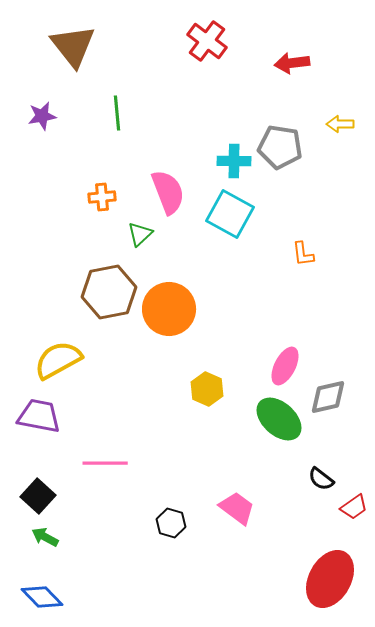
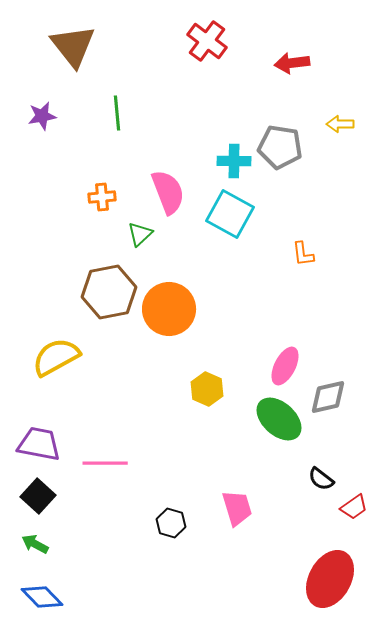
yellow semicircle: moved 2 px left, 3 px up
purple trapezoid: moved 28 px down
pink trapezoid: rotated 36 degrees clockwise
green arrow: moved 10 px left, 7 px down
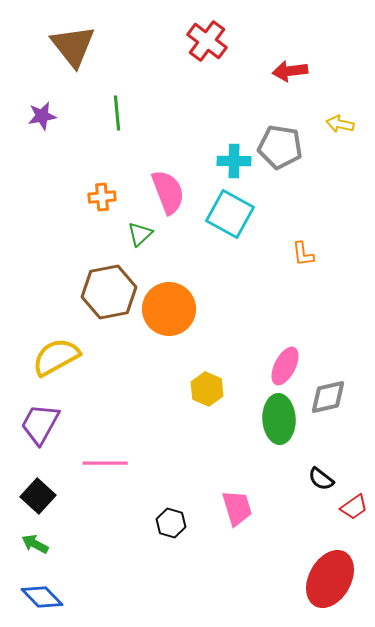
red arrow: moved 2 px left, 8 px down
yellow arrow: rotated 12 degrees clockwise
green ellipse: rotated 45 degrees clockwise
purple trapezoid: moved 1 px right, 20 px up; rotated 72 degrees counterclockwise
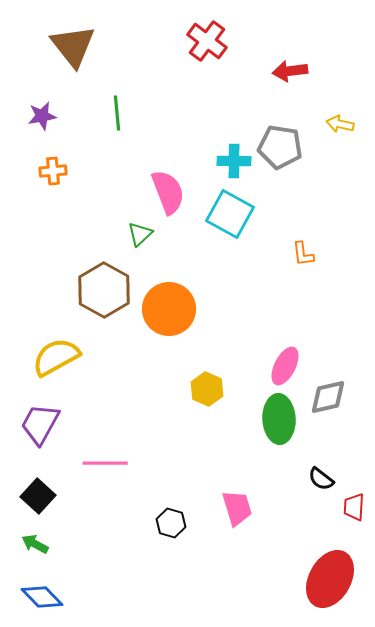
orange cross: moved 49 px left, 26 px up
brown hexagon: moved 5 px left, 2 px up; rotated 20 degrees counterclockwise
red trapezoid: rotated 128 degrees clockwise
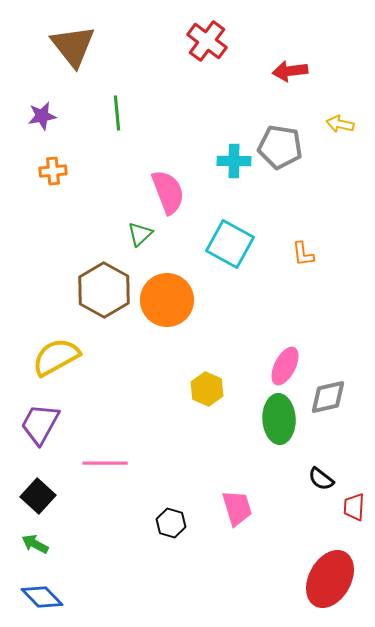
cyan square: moved 30 px down
orange circle: moved 2 px left, 9 px up
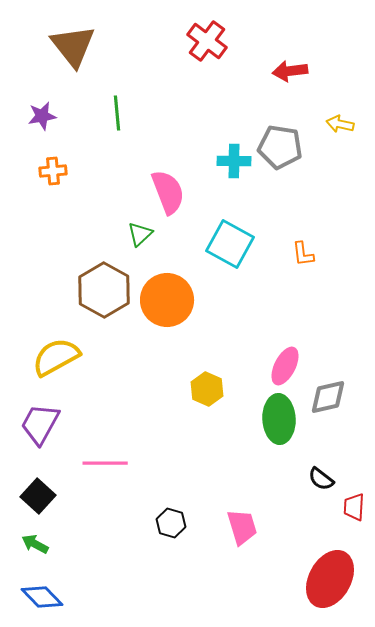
pink trapezoid: moved 5 px right, 19 px down
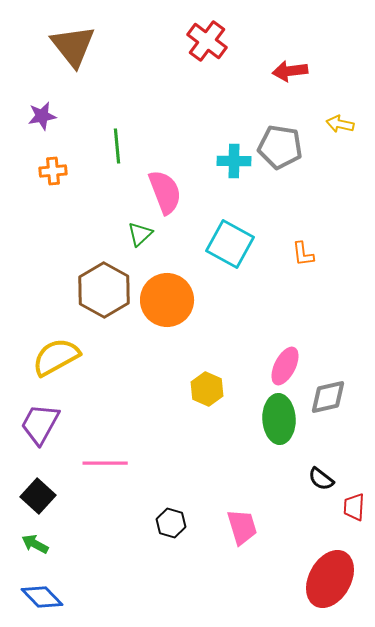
green line: moved 33 px down
pink semicircle: moved 3 px left
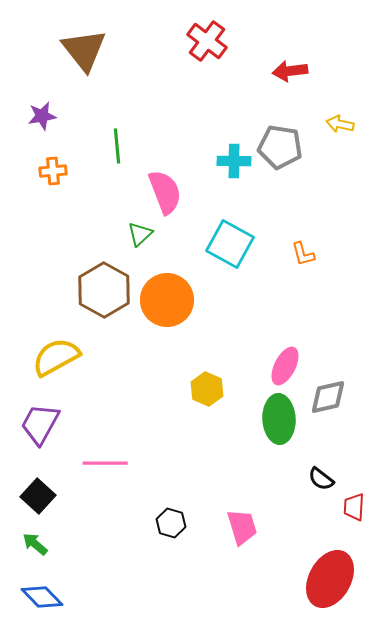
brown triangle: moved 11 px right, 4 px down
orange L-shape: rotated 8 degrees counterclockwise
green arrow: rotated 12 degrees clockwise
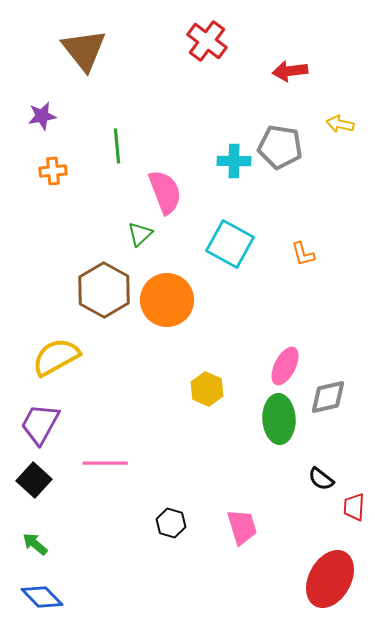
black square: moved 4 px left, 16 px up
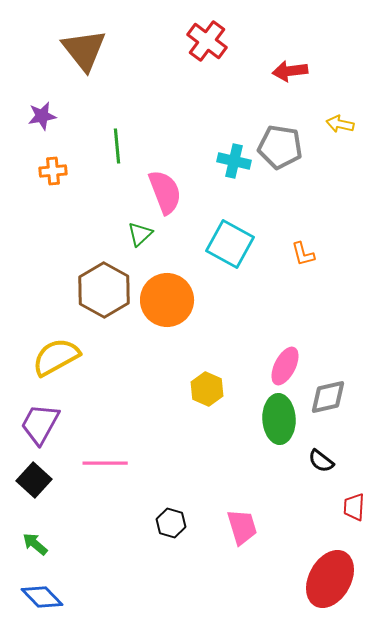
cyan cross: rotated 12 degrees clockwise
black semicircle: moved 18 px up
